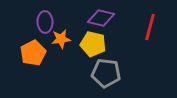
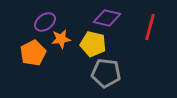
purple diamond: moved 6 px right
purple ellipse: rotated 55 degrees clockwise
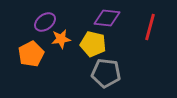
purple diamond: rotated 8 degrees counterclockwise
orange pentagon: moved 2 px left, 1 px down
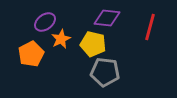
orange star: rotated 18 degrees counterclockwise
gray pentagon: moved 1 px left, 1 px up
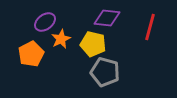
gray pentagon: rotated 8 degrees clockwise
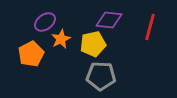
purple diamond: moved 2 px right, 2 px down
yellow pentagon: rotated 25 degrees counterclockwise
gray pentagon: moved 4 px left, 4 px down; rotated 12 degrees counterclockwise
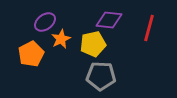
red line: moved 1 px left, 1 px down
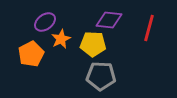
yellow pentagon: rotated 15 degrees clockwise
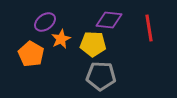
red line: rotated 24 degrees counterclockwise
orange pentagon: rotated 15 degrees counterclockwise
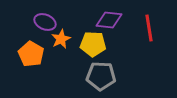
purple ellipse: rotated 60 degrees clockwise
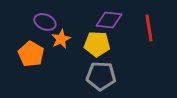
yellow pentagon: moved 4 px right
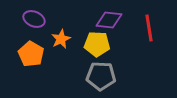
purple ellipse: moved 11 px left, 3 px up
